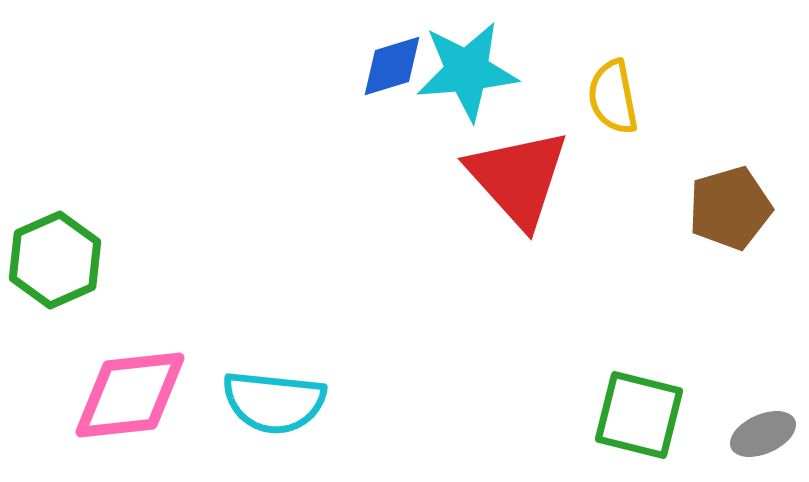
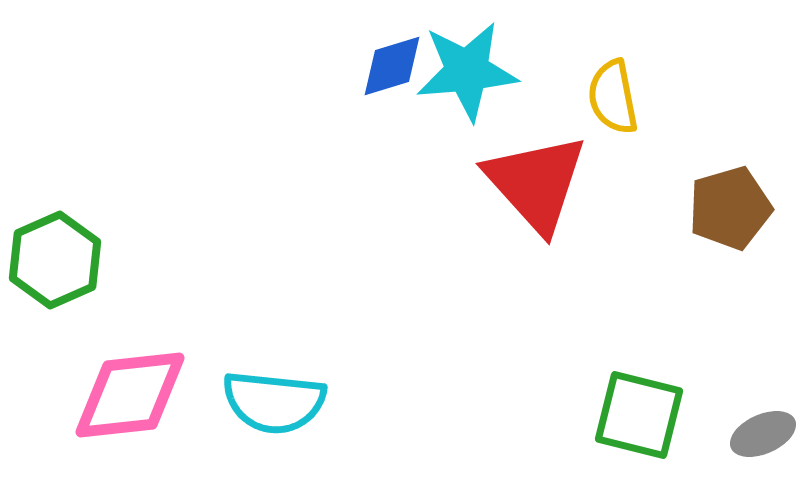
red triangle: moved 18 px right, 5 px down
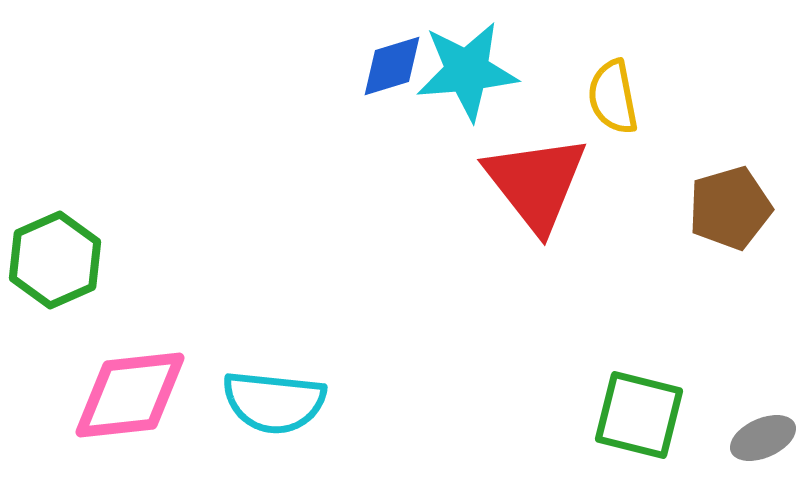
red triangle: rotated 4 degrees clockwise
gray ellipse: moved 4 px down
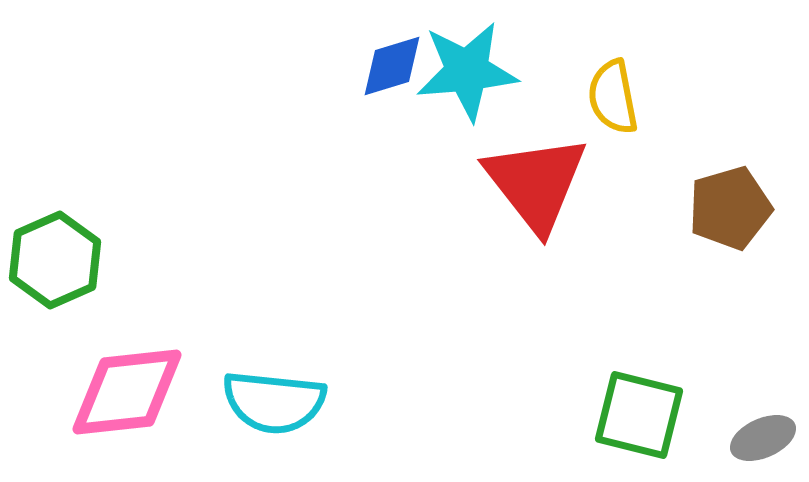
pink diamond: moved 3 px left, 3 px up
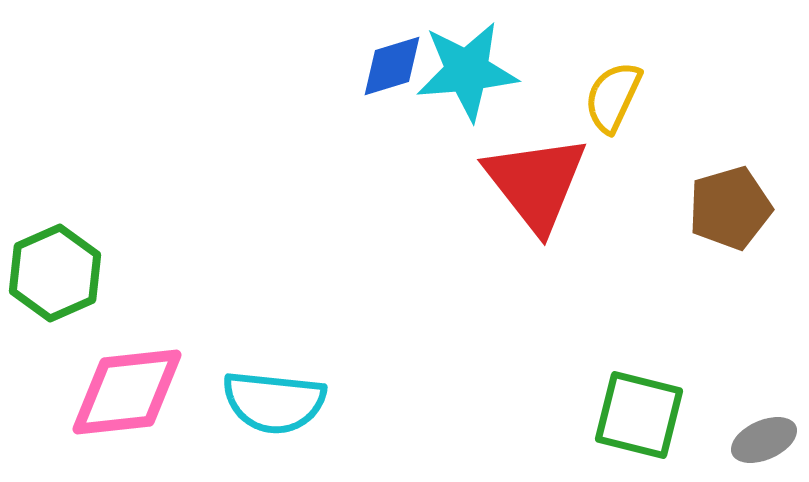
yellow semicircle: rotated 36 degrees clockwise
green hexagon: moved 13 px down
gray ellipse: moved 1 px right, 2 px down
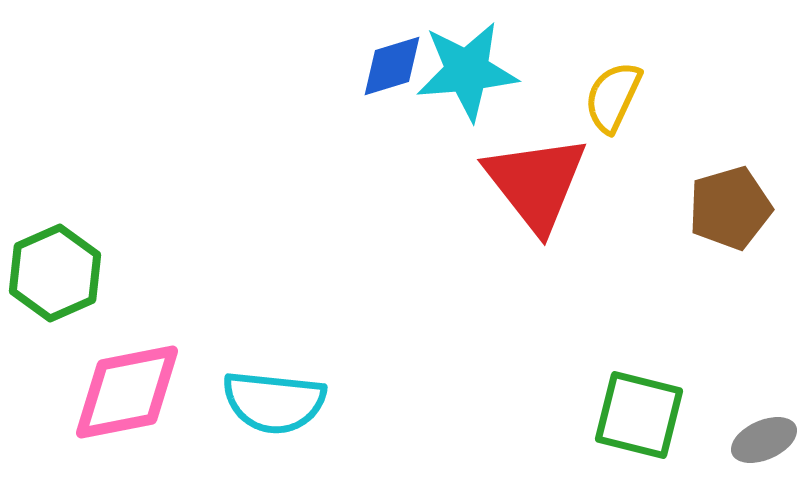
pink diamond: rotated 5 degrees counterclockwise
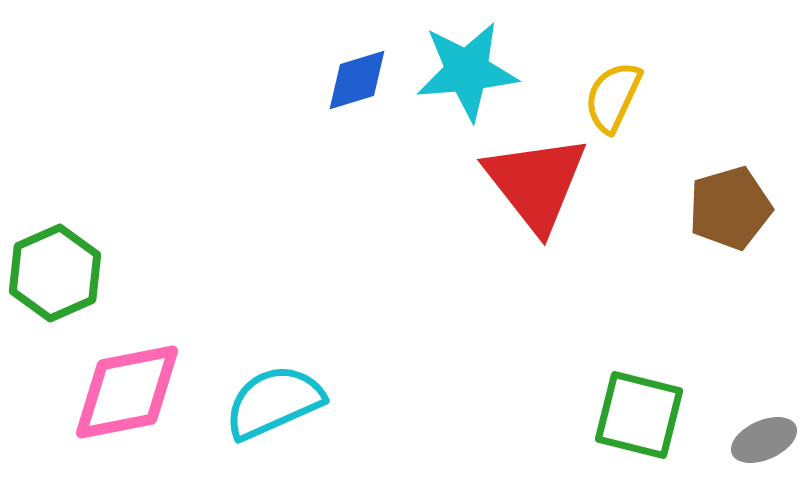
blue diamond: moved 35 px left, 14 px down
cyan semicircle: rotated 150 degrees clockwise
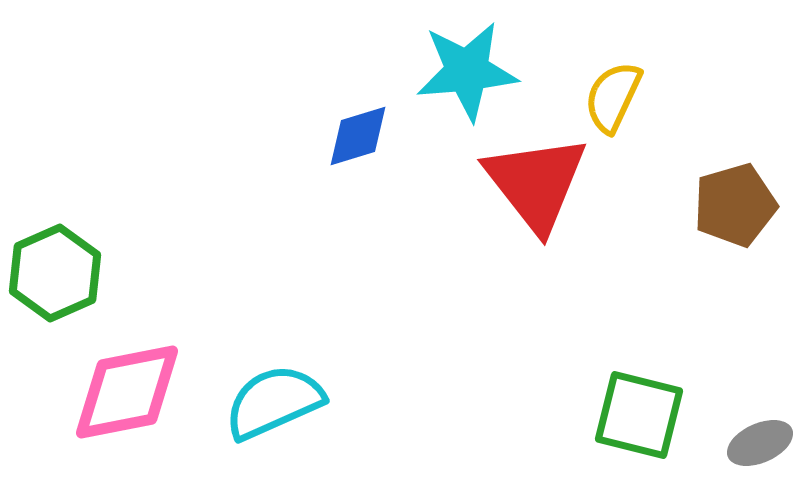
blue diamond: moved 1 px right, 56 px down
brown pentagon: moved 5 px right, 3 px up
gray ellipse: moved 4 px left, 3 px down
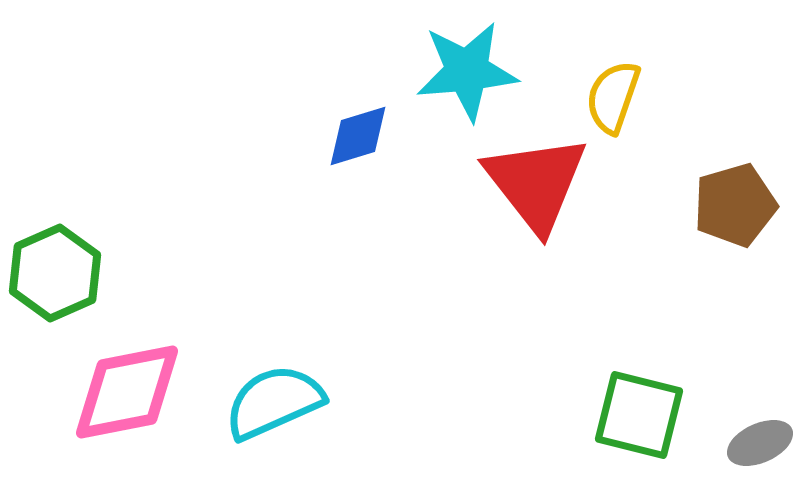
yellow semicircle: rotated 6 degrees counterclockwise
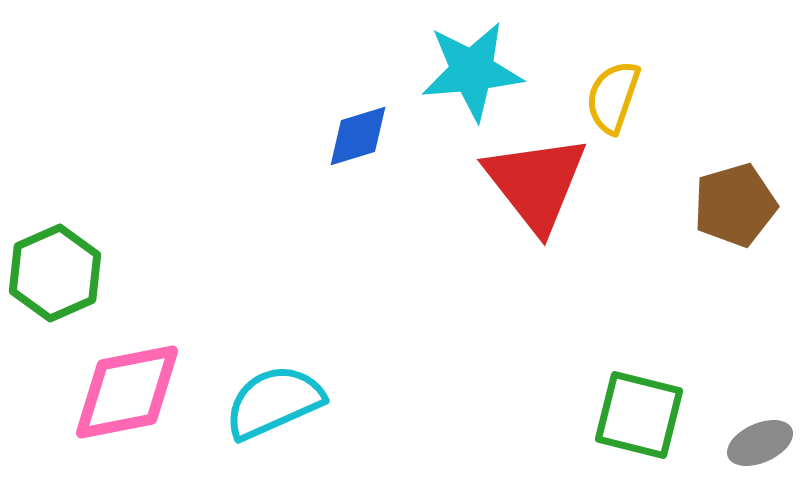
cyan star: moved 5 px right
